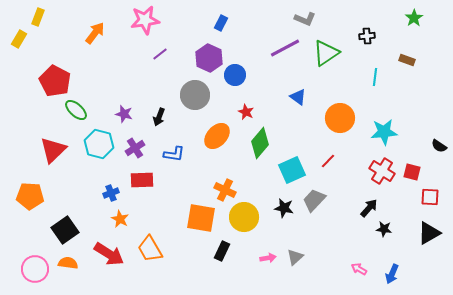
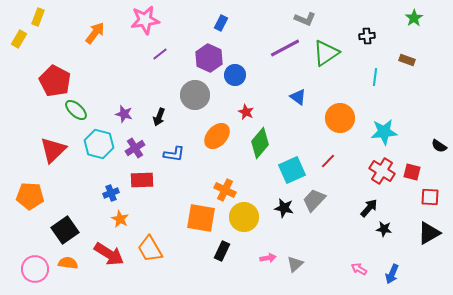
gray triangle at (295, 257): moved 7 px down
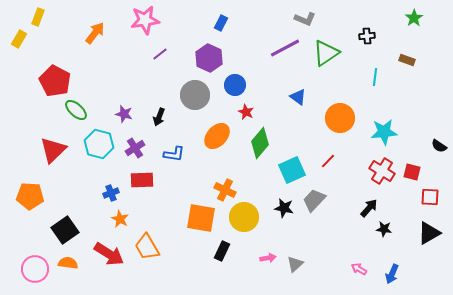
blue circle at (235, 75): moved 10 px down
orange trapezoid at (150, 249): moved 3 px left, 2 px up
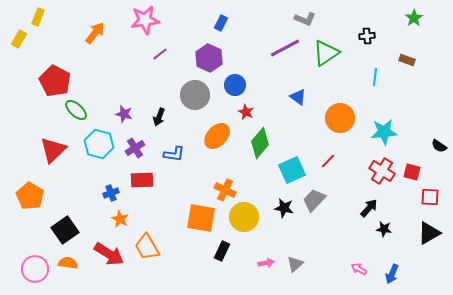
orange pentagon at (30, 196): rotated 28 degrees clockwise
pink arrow at (268, 258): moved 2 px left, 5 px down
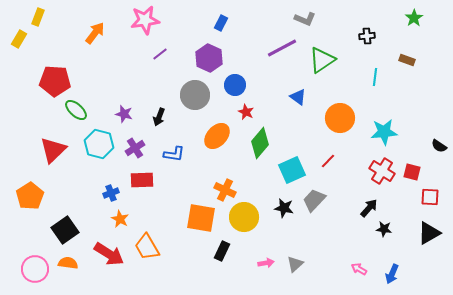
purple line at (285, 48): moved 3 px left
green triangle at (326, 53): moved 4 px left, 7 px down
red pentagon at (55, 81): rotated 24 degrees counterclockwise
orange pentagon at (30, 196): rotated 8 degrees clockwise
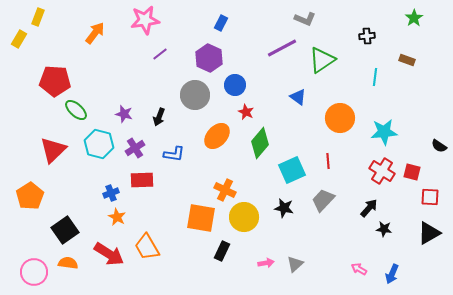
red line at (328, 161): rotated 49 degrees counterclockwise
gray trapezoid at (314, 200): moved 9 px right
orange star at (120, 219): moved 3 px left, 2 px up
pink circle at (35, 269): moved 1 px left, 3 px down
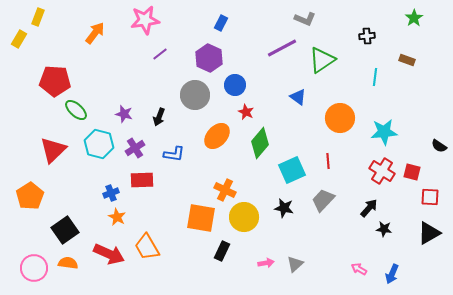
red arrow at (109, 254): rotated 8 degrees counterclockwise
pink circle at (34, 272): moved 4 px up
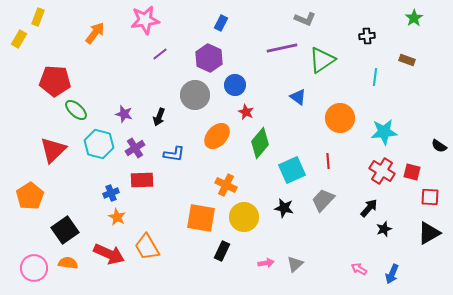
purple line at (282, 48): rotated 16 degrees clockwise
orange cross at (225, 190): moved 1 px right, 5 px up
black star at (384, 229): rotated 28 degrees counterclockwise
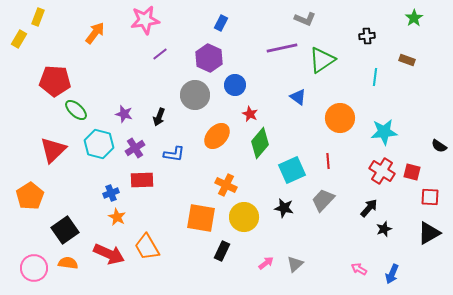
red star at (246, 112): moved 4 px right, 2 px down
pink arrow at (266, 263): rotated 28 degrees counterclockwise
